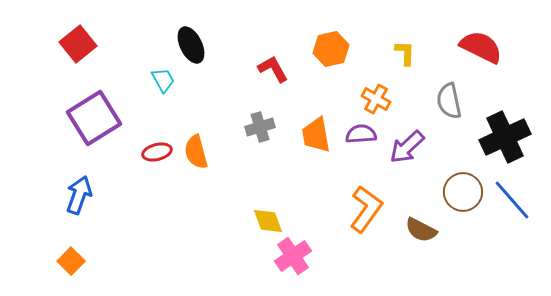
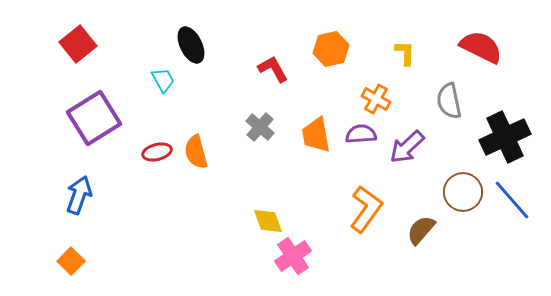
gray cross: rotated 32 degrees counterclockwise
brown semicircle: rotated 104 degrees clockwise
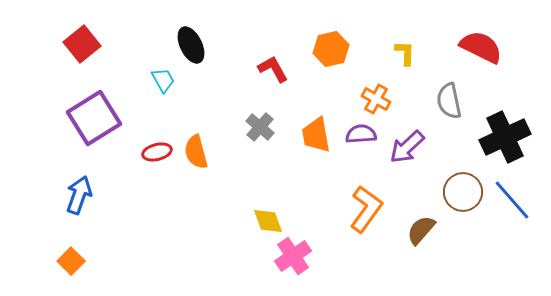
red square: moved 4 px right
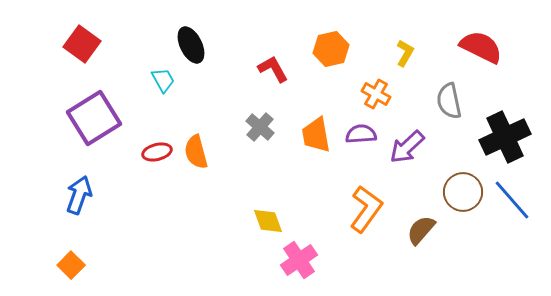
red square: rotated 15 degrees counterclockwise
yellow L-shape: rotated 28 degrees clockwise
orange cross: moved 5 px up
pink cross: moved 6 px right, 4 px down
orange square: moved 4 px down
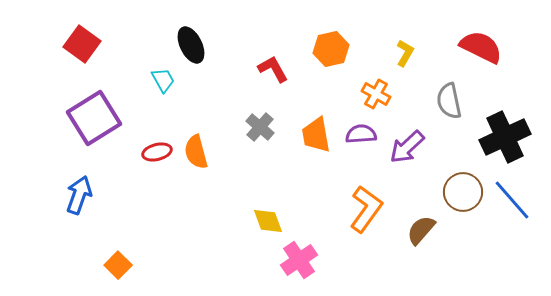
orange square: moved 47 px right
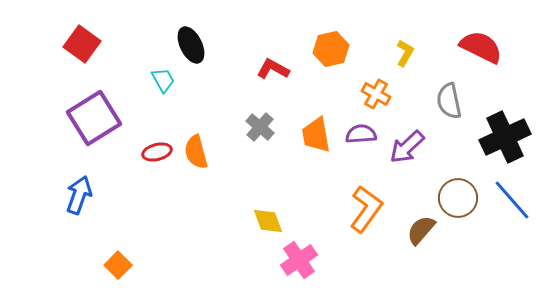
red L-shape: rotated 32 degrees counterclockwise
brown circle: moved 5 px left, 6 px down
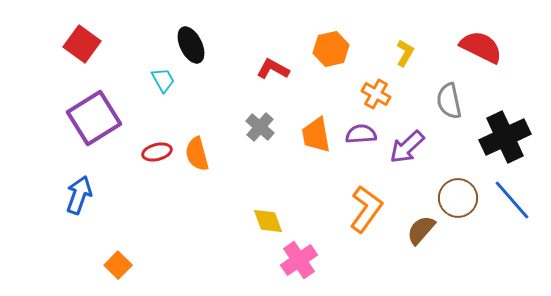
orange semicircle: moved 1 px right, 2 px down
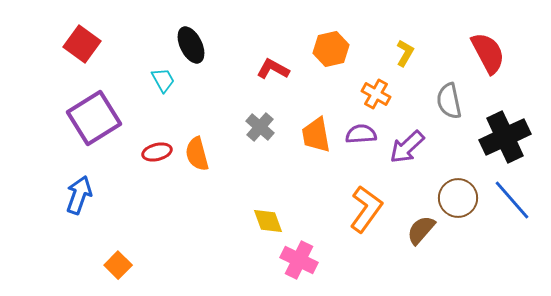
red semicircle: moved 7 px right, 6 px down; rotated 36 degrees clockwise
pink cross: rotated 30 degrees counterclockwise
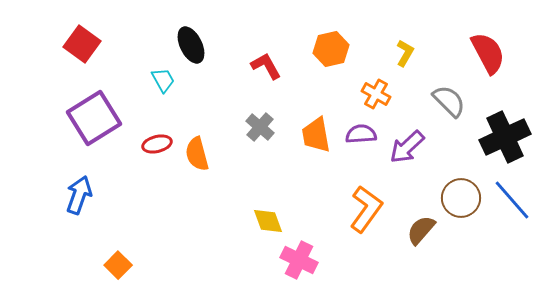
red L-shape: moved 7 px left, 3 px up; rotated 32 degrees clockwise
gray semicircle: rotated 147 degrees clockwise
red ellipse: moved 8 px up
brown circle: moved 3 px right
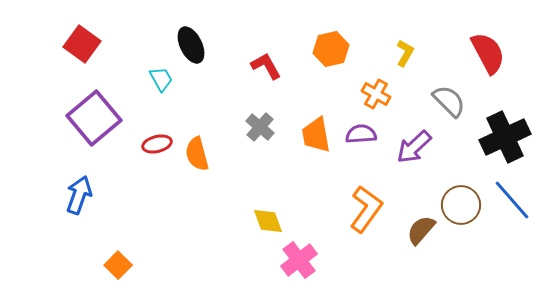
cyan trapezoid: moved 2 px left, 1 px up
purple square: rotated 8 degrees counterclockwise
purple arrow: moved 7 px right
brown circle: moved 7 px down
pink cross: rotated 27 degrees clockwise
